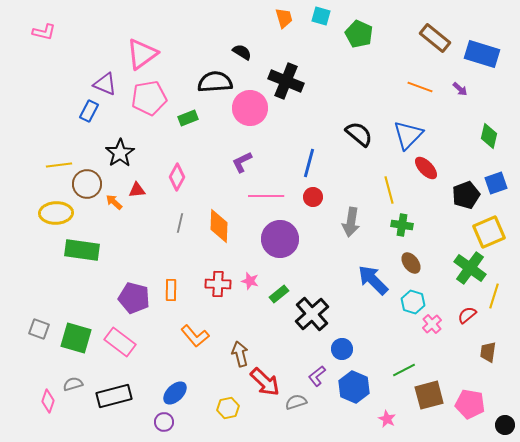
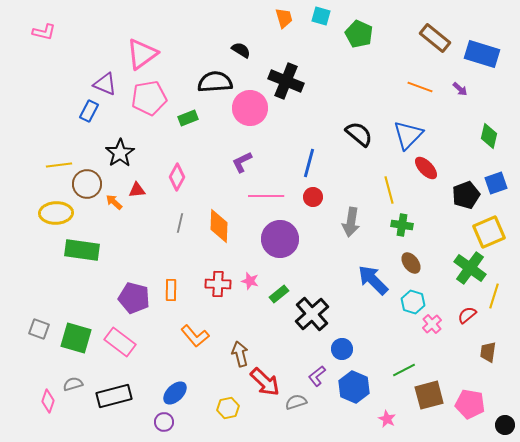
black semicircle at (242, 52): moved 1 px left, 2 px up
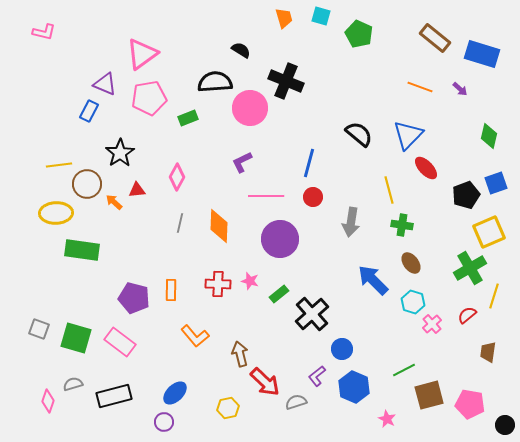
green cross at (470, 268): rotated 24 degrees clockwise
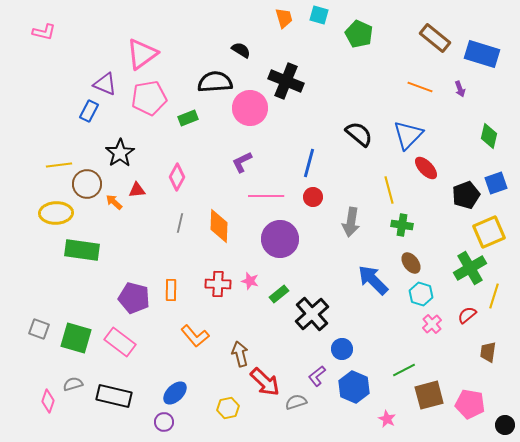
cyan square at (321, 16): moved 2 px left, 1 px up
purple arrow at (460, 89): rotated 28 degrees clockwise
cyan hexagon at (413, 302): moved 8 px right, 8 px up
black rectangle at (114, 396): rotated 28 degrees clockwise
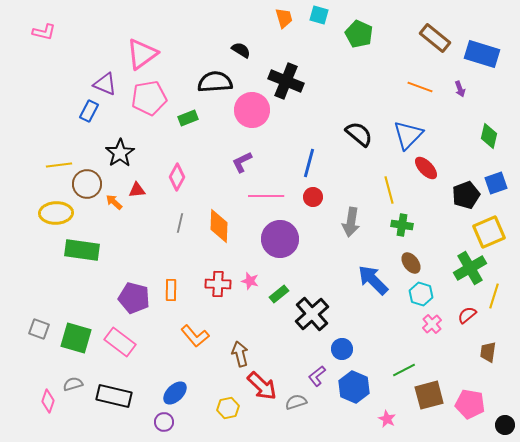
pink circle at (250, 108): moved 2 px right, 2 px down
red arrow at (265, 382): moved 3 px left, 4 px down
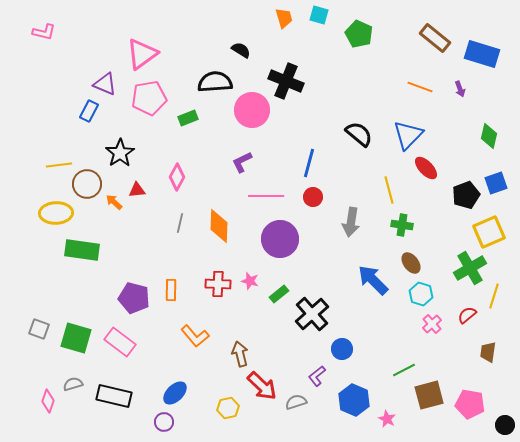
blue hexagon at (354, 387): moved 13 px down
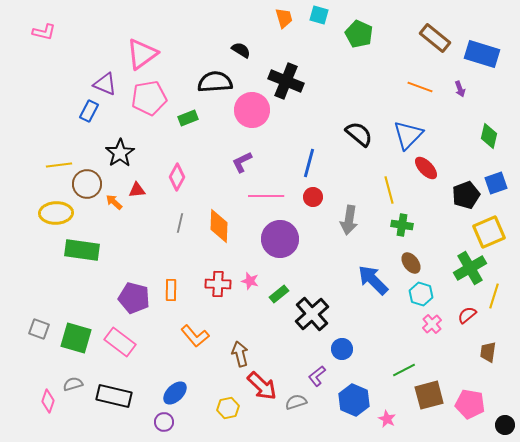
gray arrow at (351, 222): moved 2 px left, 2 px up
